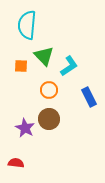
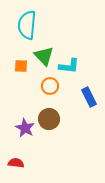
cyan L-shape: rotated 40 degrees clockwise
orange circle: moved 1 px right, 4 px up
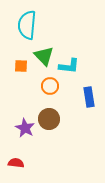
blue rectangle: rotated 18 degrees clockwise
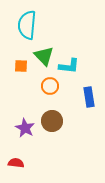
brown circle: moved 3 px right, 2 px down
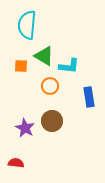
green triangle: rotated 15 degrees counterclockwise
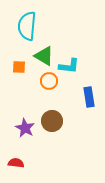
cyan semicircle: moved 1 px down
orange square: moved 2 px left, 1 px down
orange circle: moved 1 px left, 5 px up
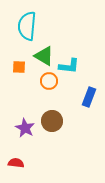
blue rectangle: rotated 30 degrees clockwise
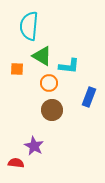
cyan semicircle: moved 2 px right
green triangle: moved 2 px left
orange square: moved 2 px left, 2 px down
orange circle: moved 2 px down
brown circle: moved 11 px up
purple star: moved 9 px right, 18 px down
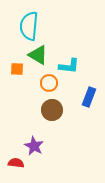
green triangle: moved 4 px left, 1 px up
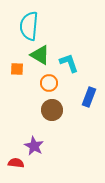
green triangle: moved 2 px right
cyan L-shape: moved 3 px up; rotated 115 degrees counterclockwise
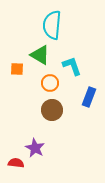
cyan semicircle: moved 23 px right, 1 px up
cyan L-shape: moved 3 px right, 3 px down
orange circle: moved 1 px right
purple star: moved 1 px right, 2 px down
